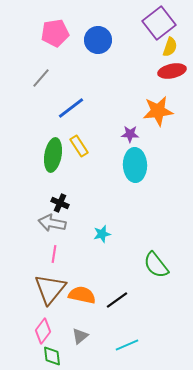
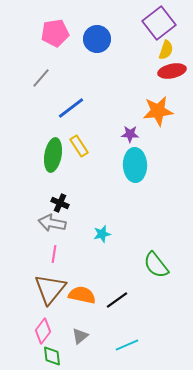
blue circle: moved 1 px left, 1 px up
yellow semicircle: moved 4 px left, 3 px down
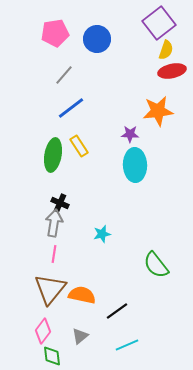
gray line: moved 23 px right, 3 px up
gray arrow: moved 2 px right; rotated 88 degrees clockwise
black line: moved 11 px down
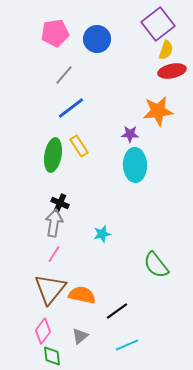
purple square: moved 1 px left, 1 px down
pink line: rotated 24 degrees clockwise
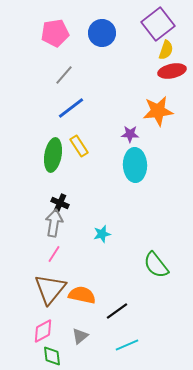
blue circle: moved 5 px right, 6 px up
pink diamond: rotated 25 degrees clockwise
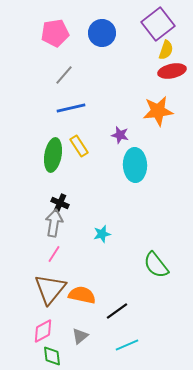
blue line: rotated 24 degrees clockwise
purple star: moved 10 px left, 1 px down; rotated 12 degrees clockwise
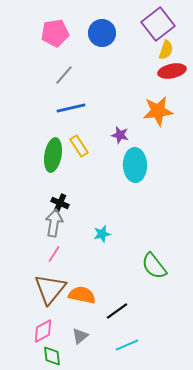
green semicircle: moved 2 px left, 1 px down
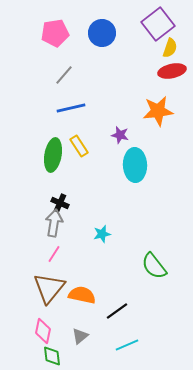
yellow semicircle: moved 4 px right, 2 px up
brown triangle: moved 1 px left, 1 px up
pink diamond: rotated 50 degrees counterclockwise
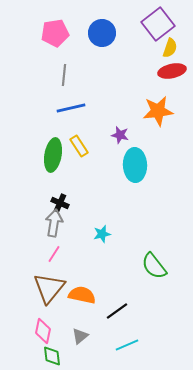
gray line: rotated 35 degrees counterclockwise
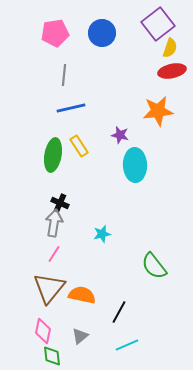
black line: moved 2 px right, 1 px down; rotated 25 degrees counterclockwise
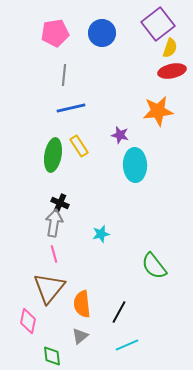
cyan star: moved 1 px left
pink line: rotated 48 degrees counterclockwise
orange semicircle: moved 9 px down; rotated 108 degrees counterclockwise
pink diamond: moved 15 px left, 10 px up
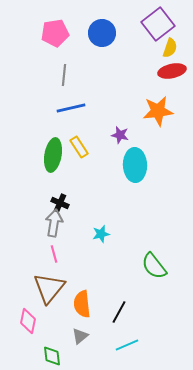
yellow rectangle: moved 1 px down
